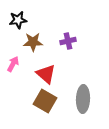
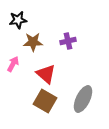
gray ellipse: rotated 24 degrees clockwise
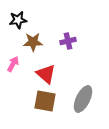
brown square: rotated 20 degrees counterclockwise
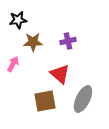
red triangle: moved 14 px right
brown square: rotated 20 degrees counterclockwise
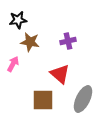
brown star: moved 3 px left; rotated 12 degrees clockwise
brown square: moved 2 px left, 1 px up; rotated 10 degrees clockwise
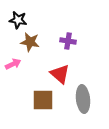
black star: rotated 18 degrees clockwise
purple cross: rotated 21 degrees clockwise
pink arrow: rotated 35 degrees clockwise
gray ellipse: rotated 32 degrees counterclockwise
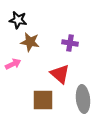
purple cross: moved 2 px right, 2 px down
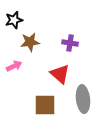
black star: moved 4 px left; rotated 24 degrees counterclockwise
brown star: rotated 18 degrees counterclockwise
pink arrow: moved 1 px right, 2 px down
brown square: moved 2 px right, 5 px down
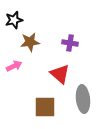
brown square: moved 2 px down
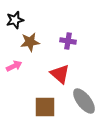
black star: moved 1 px right
purple cross: moved 2 px left, 2 px up
gray ellipse: moved 1 px right, 2 px down; rotated 32 degrees counterclockwise
